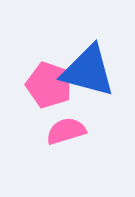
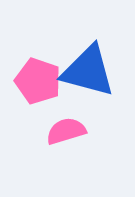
pink pentagon: moved 11 px left, 4 px up
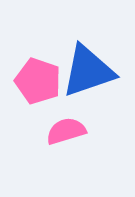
blue triangle: rotated 34 degrees counterclockwise
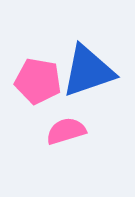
pink pentagon: rotated 9 degrees counterclockwise
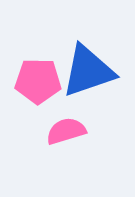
pink pentagon: rotated 9 degrees counterclockwise
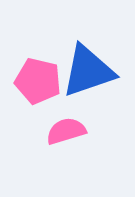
pink pentagon: rotated 12 degrees clockwise
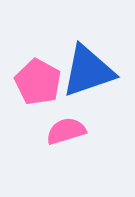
pink pentagon: moved 1 px down; rotated 15 degrees clockwise
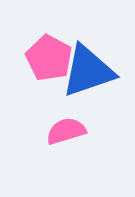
pink pentagon: moved 11 px right, 24 px up
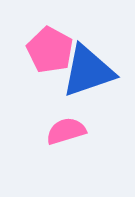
pink pentagon: moved 1 px right, 8 px up
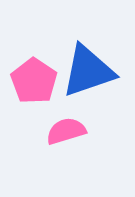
pink pentagon: moved 16 px left, 31 px down; rotated 6 degrees clockwise
